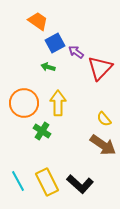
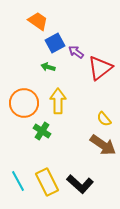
red triangle: rotated 8 degrees clockwise
yellow arrow: moved 2 px up
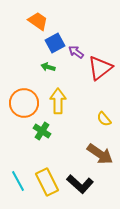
brown arrow: moved 3 px left, 9 px down
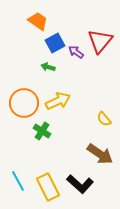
red triangle: moved 27 px up; rotated 12 degrees counterclockwise
yellow arrow: rotated 65 degrees clockwise
yellow rectangle: moved 1 px right, 5 px down
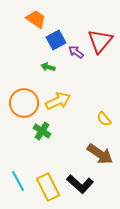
orange trapezoid: moved 2 px left, 2 px up
blue square: moved 1 px right, 3 px up
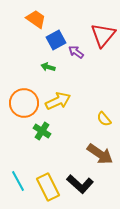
red triangle: moved 3 px right, 6 px up
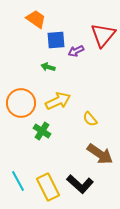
blue square: rotated 24 degrees clockwise
purple arrow: moved 1 px up; rotated 63 degrees counterclockwise
orange circle: moved 3 px left
yellow semicircle: moved 14 px left
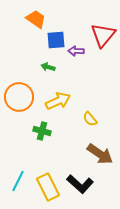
purple arrow: rotated 28 degrees clockwise
orange circle: moved 2 px left, 6 px up
green cross: rotated 18 degrees counterclockwise
cyan line: rotated 55 degrees clockwise
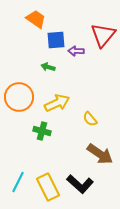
yellow arrow: moved 1 px left, 2 px down
cyan line: moved 1 px down
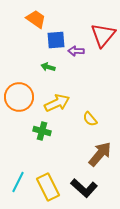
brown arrow: rotated 84 degrees counterclockwise
black L-shape: moved 4 px right, 4 px down
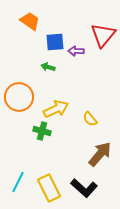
orange trapezoid: moved 6 px left, 2 px down
blue square: moved 1 px left, 2 px down
yellow arrow: moved 1 px left, 6 px down
yellow rectangle: moved 1 px right, 1 px down
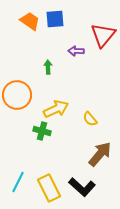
blue square: moved 23 px up
green arrow: rotated 72 degrees clockwise
orange circle: moved 2 px left, 2 px up
black L-shape: moved 2 px left, 1 px up
